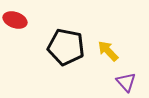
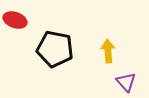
black pentagon: moved 11 px left, 2 px down
yellow arrow: rotated 40 degrees clockwise
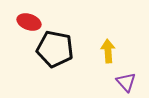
red ellipse: moved 14 px right, 2 px down
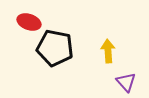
black pentagon: moved 1 px up
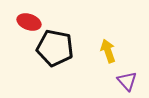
yellow arrow: rotated 15 degrees counterclockwise
purple triangle: moved 1 px right, 1 px up
